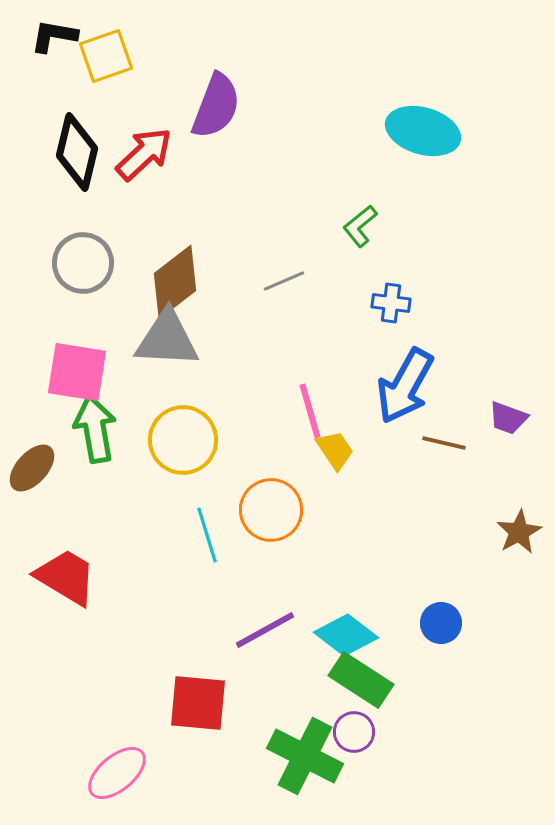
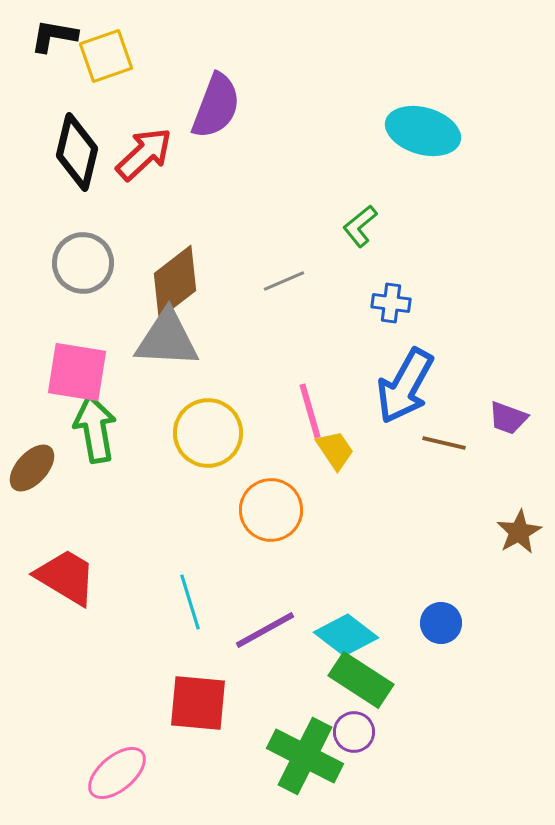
yellow circle: moved 25 px right, 7 px up
cyan line: moved 17 px left, 67 px down
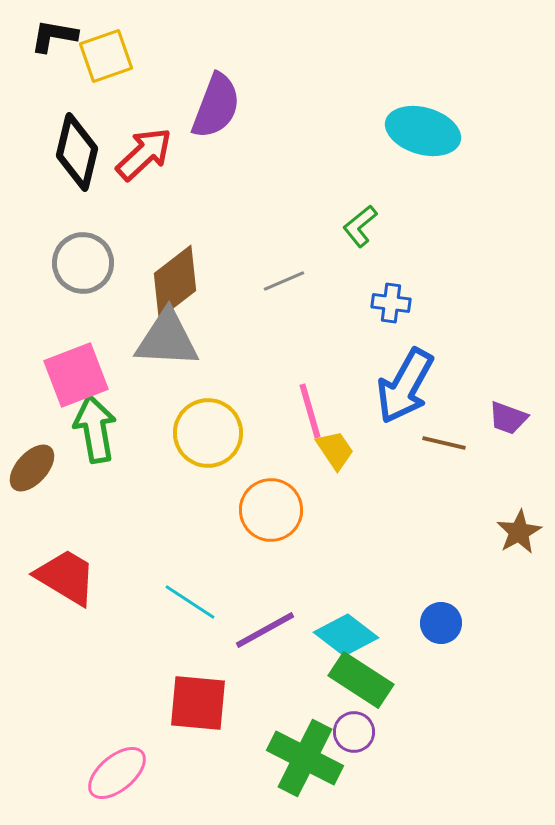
pink square: moved 1 px left, 3 px down; rotated 30 degrees counterclockwise
cyan line: rotated 40 degrees counterclockwise
green cross: moved 2 px down
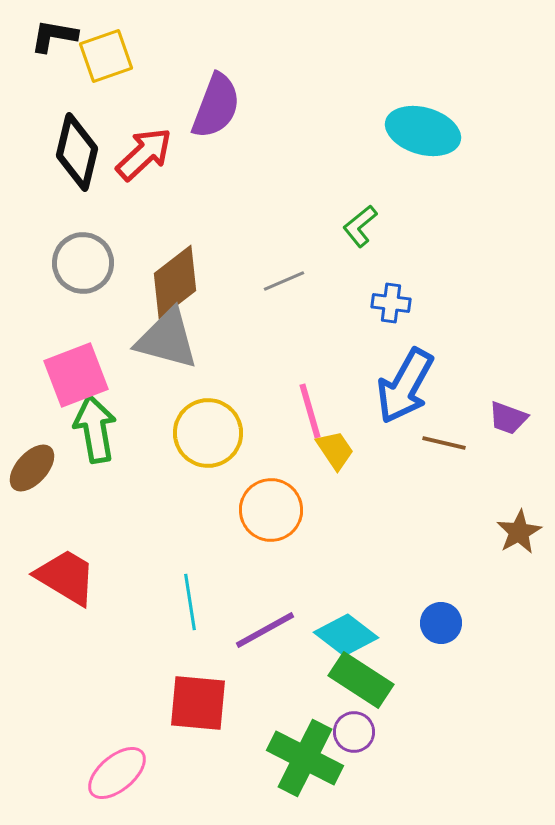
gray triangle: rotated 12 degrees clockwise
cyan line: rotated 48 degrees clockwise
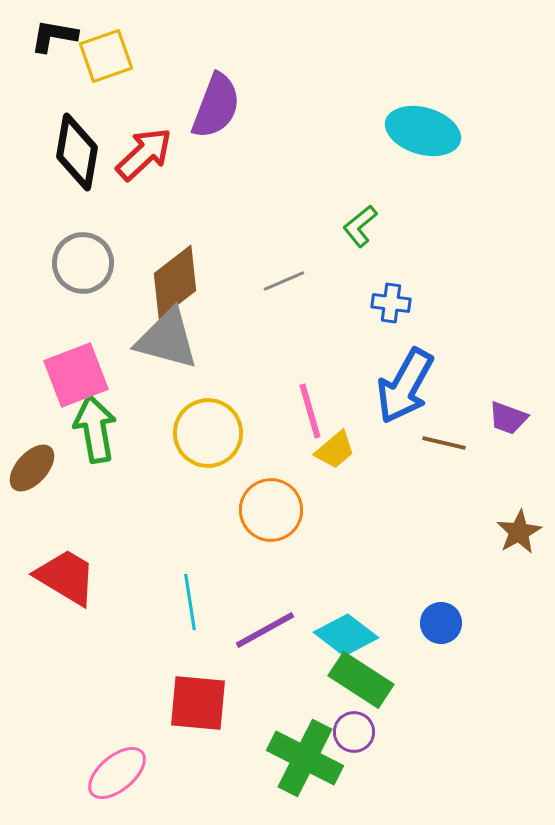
black diamond: rotated 4 degrees counterclockwise
yellow trapezoid: rotated 84 degrees clockwise
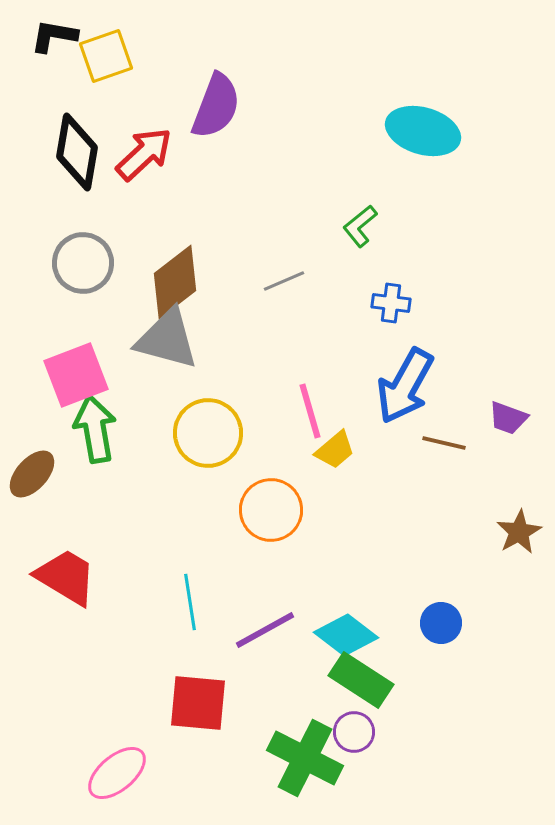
brown ellipse: moved 6 px down
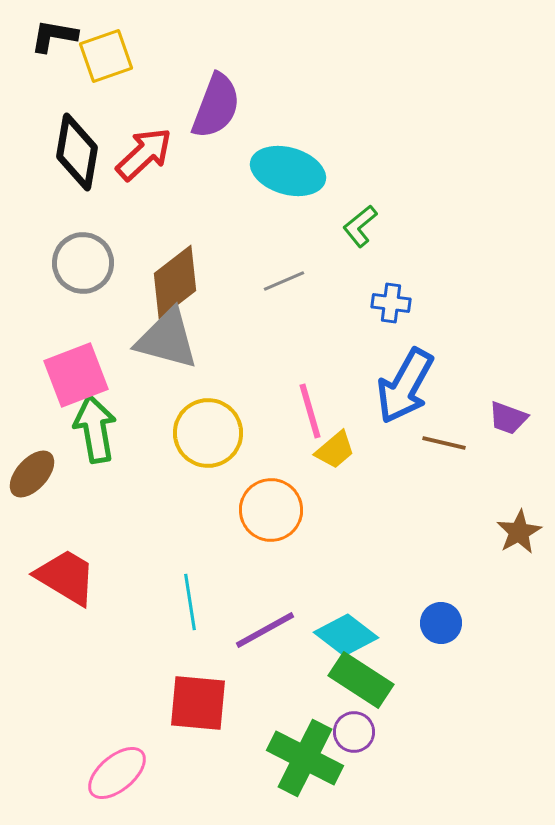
cyan ellipse: moved 135 px left, 40 px down
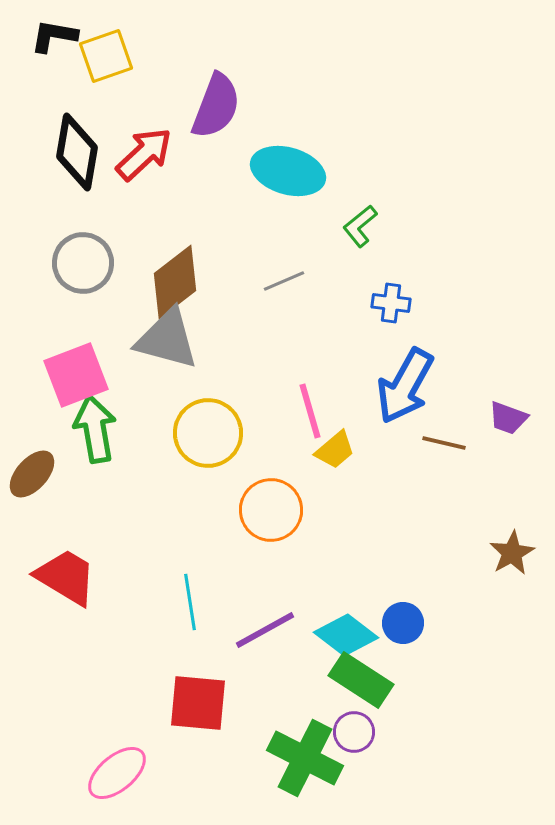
brown star: moved 7 px left, 21 px down
blue circle: moved 38 px left
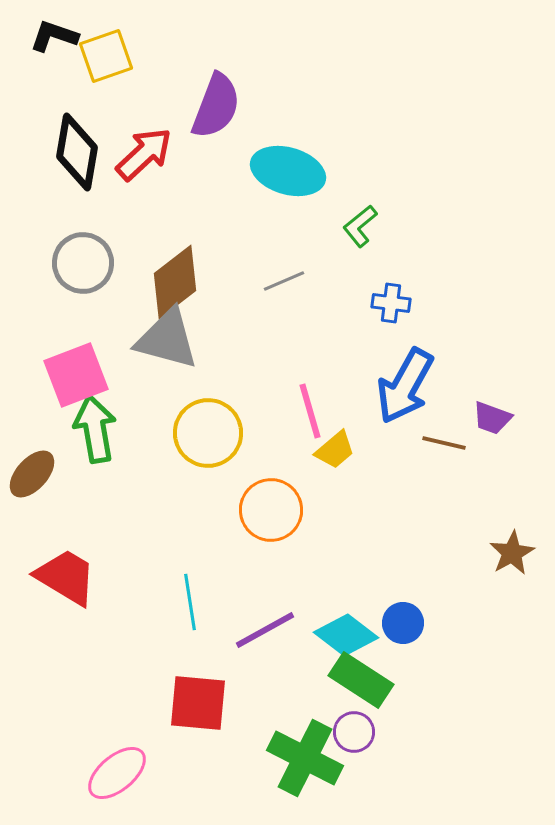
black L-shape: rotated 9 degrees clockwise
purple trapezoid: moved 16 px left
